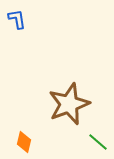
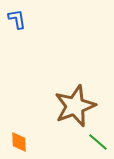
brown star: moved 6 px right, 2 px down
orange diamond: moved 5 px left; rotated 15 degrees counterclockwise
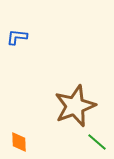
blue L-shape: moved 18 px down; rotated 75 degrees counterclockwise
green line: moved 1 px left
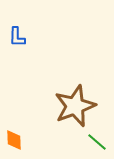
blue L-shape: rotated 95 degrees counterclockwise
orange diamond: moved 5 px left, 2 px up
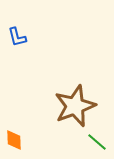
blue L-shape: rotated 15 degrees counterclockwise
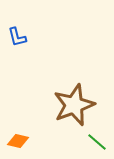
brown star: moved 1 px left, 1 px up
orange diamond: moved 4 px right, 1 px down; rotated 75 degrees counterclockwise
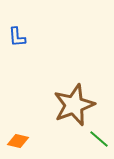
blue L-shape: rotated 10 degrees clockwise
green line: moved 2 px right, 3 px up
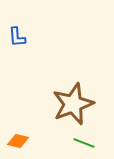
brown star: moved 1 px left, 1 px up
green line: moved 15 px left, 4 px down; rotated 20 degrees counterclockwise
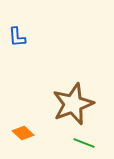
orange diamond: moved 5 px right, 8 px up; rotated 30 degrees clockwise
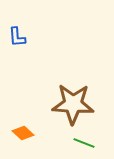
brown star: rotated 24 degrees clockwise
